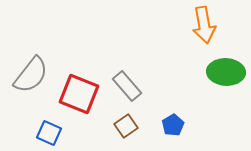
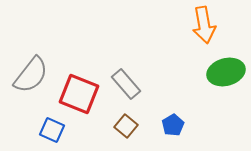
green ellipse: rotated 18 degrees counterclockwise
gray rectangle: moved 1 px left, 2 px up
brown square: rotated 15 degrees counterclockwise
blue square: moved 3 px right, 3 px up
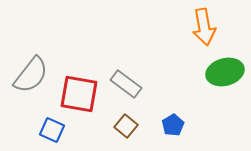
orange arrow: moved 2 px down
green ellipse: moved 1 px left
gray rectangle: rotated 12 degrees counterclockwise
red square: rotated 12 degrees counterclockwise
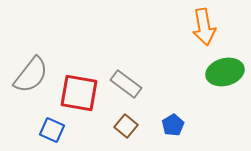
red square: moved 1 px up
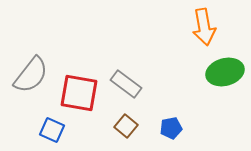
blue pentagon: moved 2 px left, 3 px down; rotated 20 degrees clockwise
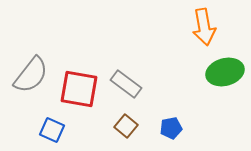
red square: moved 4 px up
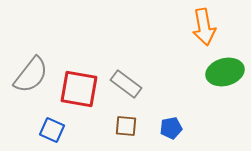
brown square: rotated 35 degrees counterclockwise
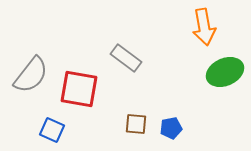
green ellipse: rotated 9 degrees counterclockwise
gray rectangle: moved 26 px up
brown square: moved 10 px right, 2 px up
